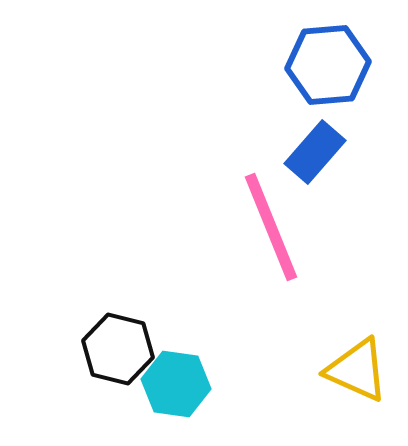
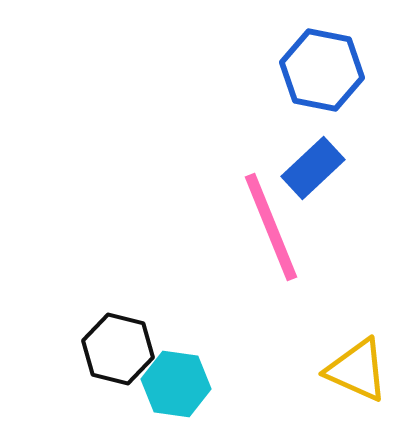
blue hexagon: moved 6 px left, 5 px down; rotated 16 degrees clockwise
blue rectangle: moved 2 px left, 16 px down; rotated 6 degrees clockwise
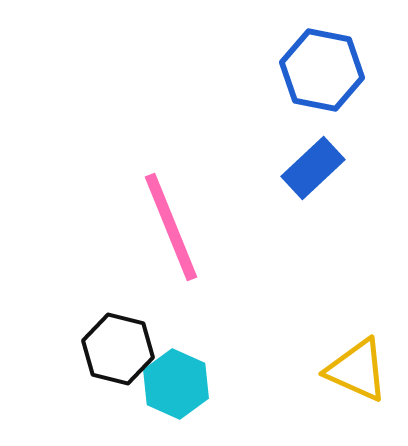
pink line: moved 100 px left
cyan hexagon: rotated 16 degrees clockwise
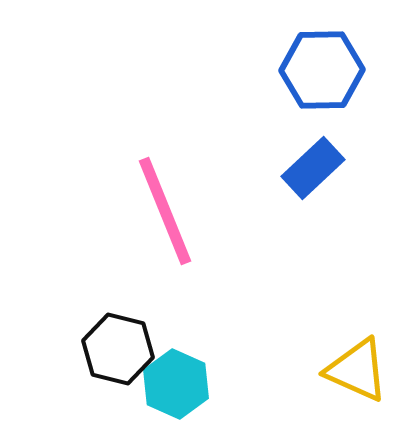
blue hexagon: rotated 12 degrees counterclockwise
pink line: moved 6 px left, 16 px up
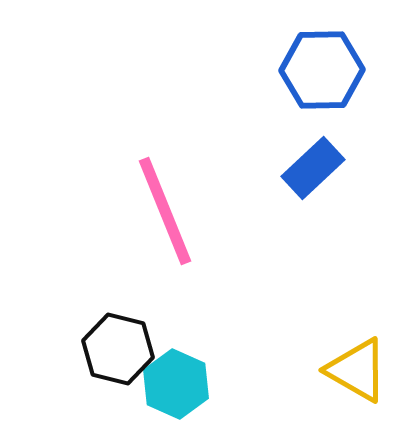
yellow triangle: rotated 6 degrees clockwise
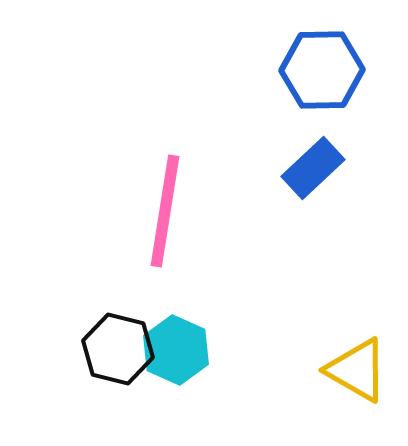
pink line: rotated 31 degrees clockwise
cyan hexagon: moved 34 px up
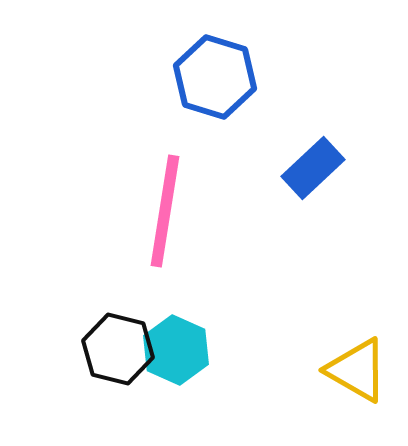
blue hexagon: moved 107 px left, 7 px down; rotated 18 degrees clockwise
